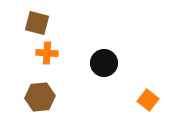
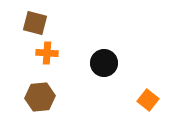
brown square: moved 2 px left
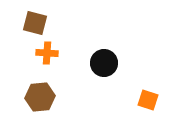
orange square: rotated 20 degrees counterclockwise
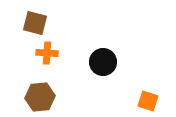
black circle: moved 1 px left, 1 px up
orange square: moved 1 px down
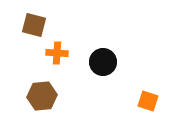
brown square: moved 1 px left, 2 px down
orange cross: moved 10 px right
brown hexagon: moved 2 px right, 1 px up
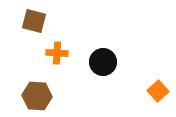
brown square: moved 4 px up
brown hexagon: moved 5 px left; rotated 8 degrees clockwise
orange square: moved 10 px right, 10 px up; rotated 30 degrees clockwise
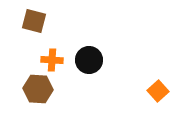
orange cross: moved 5 px left, 7 px down
black circle: moved 14 px left, 2 px up
brown hexagon: moved 1 px right, 7 px up
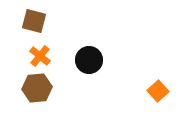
orange cross: moved 12 px left, 4 px up; rotated 35 degrees clockwise
brown hexagon: moved 1 px left, 1 px up; rotated 8 degrees counterclockwise
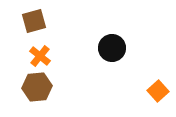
brown square: rotated 30 degrees counterclockwise
black circle: moved 23 px right, 12 px up
brown hexagon: moved 1 px up
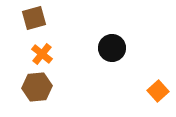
brown square: moved 3 px up
orange cross: moved 2 px right, 2 px up
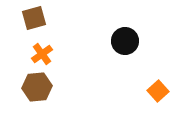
black circle: moved 13 px right, 7 px up
orange cross: rotated 15 degrees clockwise
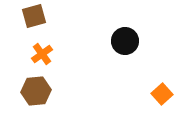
brown square: moved 2 px up
brown hexagon: moved 1 px left, 4 px down
orange square: moved 4 px right, 3 px down
